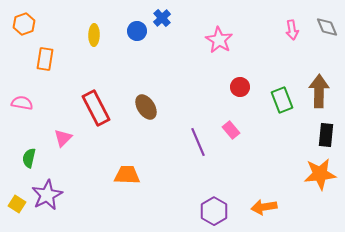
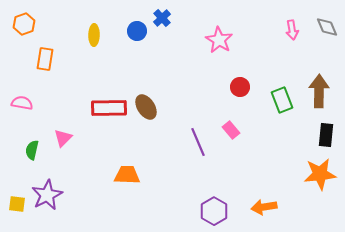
red rectangle: moved 13 px right; rotated 64 degrees counterclockwise
green semicircle: moved 3 px right, 8 px up
yellow square: rotated 24 degrees counterclockwise
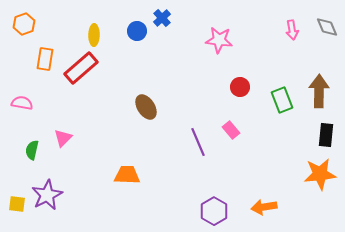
pink star: rotated 24 degrees counterclockwise
red rectangle: moved 28 px left, 40 px up; rotated 40 degrees counterclockwise
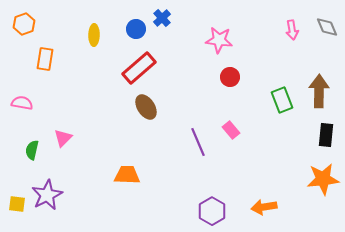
blue circle: moved 1 px left, 2 px up
red rectangle: moved 58 px right
red circle: moved 10 px left, 10 px up
orange star: moved 3 px right, 5 px down
purple hexagon: moved 2 px left
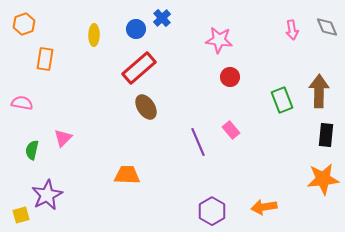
yellow square: moved 4 px right, 11 px down; rotated 24 degrees counterclockwise
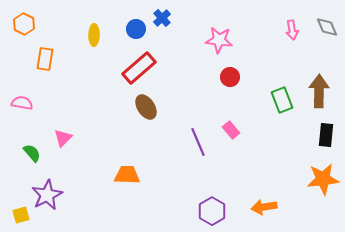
orange hexagon: rotated 15 degrees counterclockwise
green semicircle: moved 3 px down; rotated 126 degrees clockwise
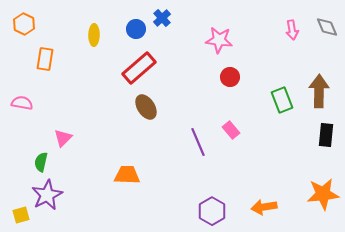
green semicircle: moved 9 px right, 9 px down; rotated 126 degrees counterclockwise
orange star: moved 15 px down
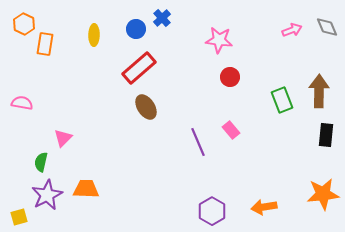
pink arrow: rotated 102 degrees counterclockwise
orange rectangle: moved 15 px up
orange trapezoid: moved 41 px left, 14 px down
yellow square: moved 2 px left, 2 px down
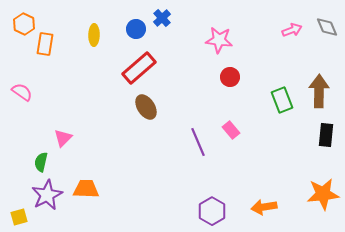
pink semicircle: moved 11 px up; rotated 25 degrees clockwise
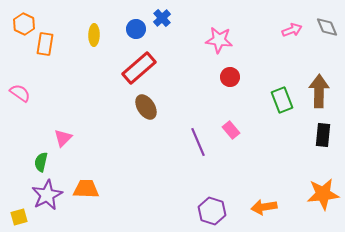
pink semicircle: moved 2 px left, 1 px down
black rectangle: moved 3 px left
purple hexagon: rotated 12 degrees counterclockwise
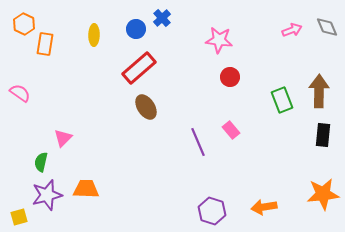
purple star: rotated 12 degrees clockwise
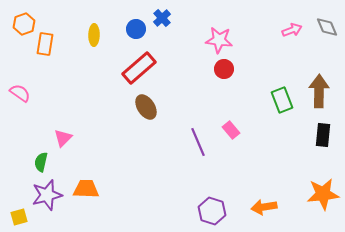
orange hexagon: rotated 15 degrees clockwise
red circle: moved 6 px left, 8 px up
